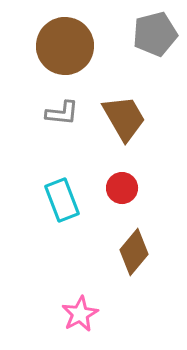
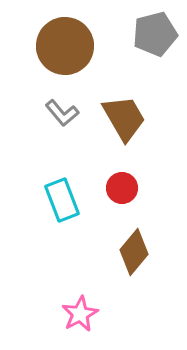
gray L-shape: rotated 44 degrees clockwise
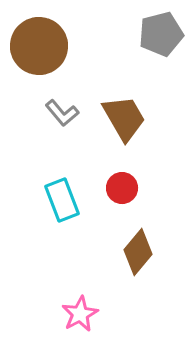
gray pentagon: moved 6 px right
brown circle: moved 26 px left
brown diamond: moved 4 px right
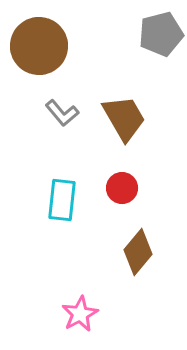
cyan rectangle: rotated 27 degrees clockwise
